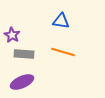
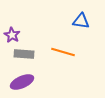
blue triangle: moved 20 px right
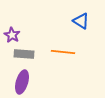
blue triangle: rotated 24 degrees clockwise
orange line: rotated 10 degrees counterclockwise
purple ellipse: rotated 50 degrees counterclockwise
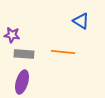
purple star: rotated 21 degrees counterclockwise
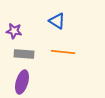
blue triangle: moved 24 px left
purple star: moved 2 px right, 4 px up
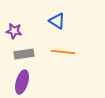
gray rectangle: rotated 12 degrees counterclockwise
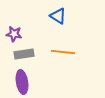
blue triangle: moved 1 px right, 5 px up
purple star: moved 3 px down
purple ellipse: rotated 25 degrees counterclockwise
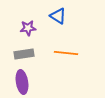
purple star: moved 14 px right, 6 px up; rotated 14 degrees counterclockwise
orange line: moved 3 px right, 1 px down
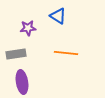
gray rectangle: moved 8 px left
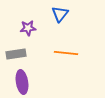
blue triangle: moved 2 px right, 2 px up; rotated 36 degrees clockwise
